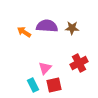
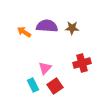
red cross: moved 3 px right; rotated 12 degrees clockwise
red square: moved 1 px right, 1 px down; rotated 21 degrees counterclockwise
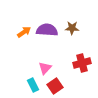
purple semicircle: moved 4 px down
orange arrow: rotated 112 degrees clockwise
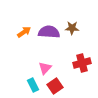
purple semicircle: moved 2 px right, 2 px down
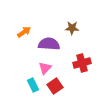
purple semicircle: moved 12 px down
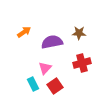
brown star: moved 7 px right, 5 px down
purple semicircle: moved 3 px right, 2 px up; rotated 15 degrees counterclockwise
cyan rectangle: moved 1 px up
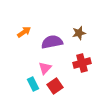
brown star: rotated 16 degrees counterclockwise
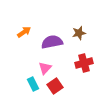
red cross: moved 2 px right
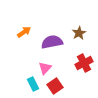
brown star: rotated 16 degrees counterclockwise
red cross: rotated 12 degrees counterclockwise
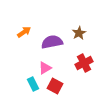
pink triangle: rotated 16 degrees clockwise
red square: rotated 28 degrees counterclockwise
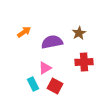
red cross: moved 1 px up; rotated 24 degrees clockwise
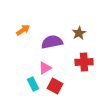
orange arrow: moved 1 px left, 2 px up
